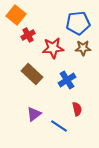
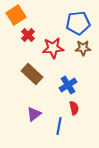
orange square: rotated 18 degrees clockwise
red cross: rotated 16 degrees counterclockwise
blue cross: moved 1 px right, 5 px down
red semicircle: moved 3 px left, 1 px up
blue line: rotated 66 degrees clockwise
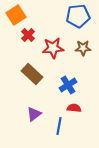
blue pentagon: moved 7 px up
red semicircle: rotated 72 degrees counterclockwise
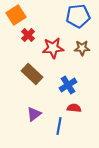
brown star: moved 1 px left
